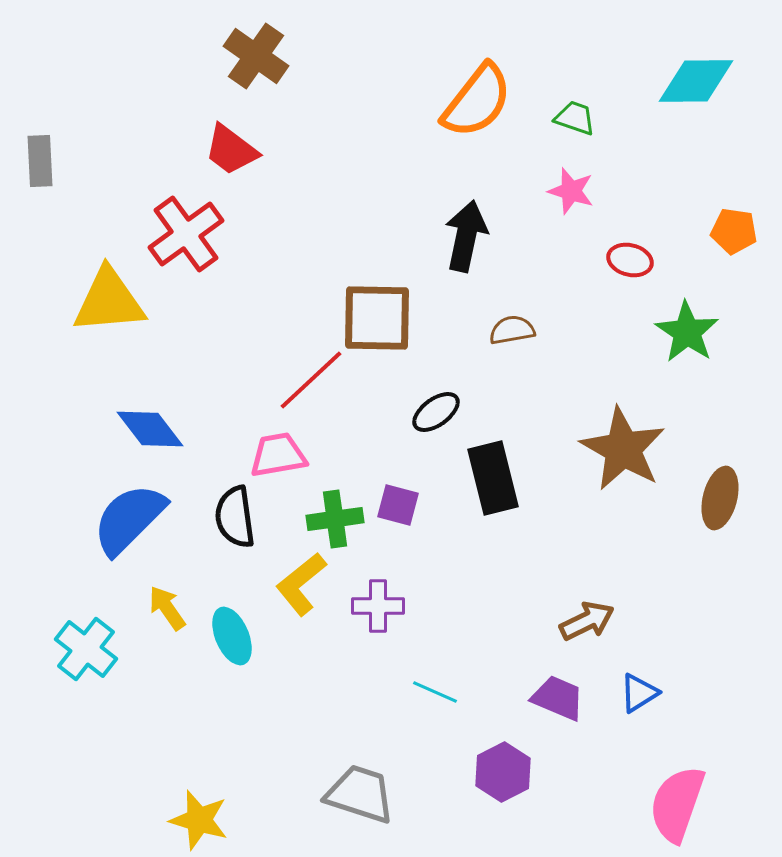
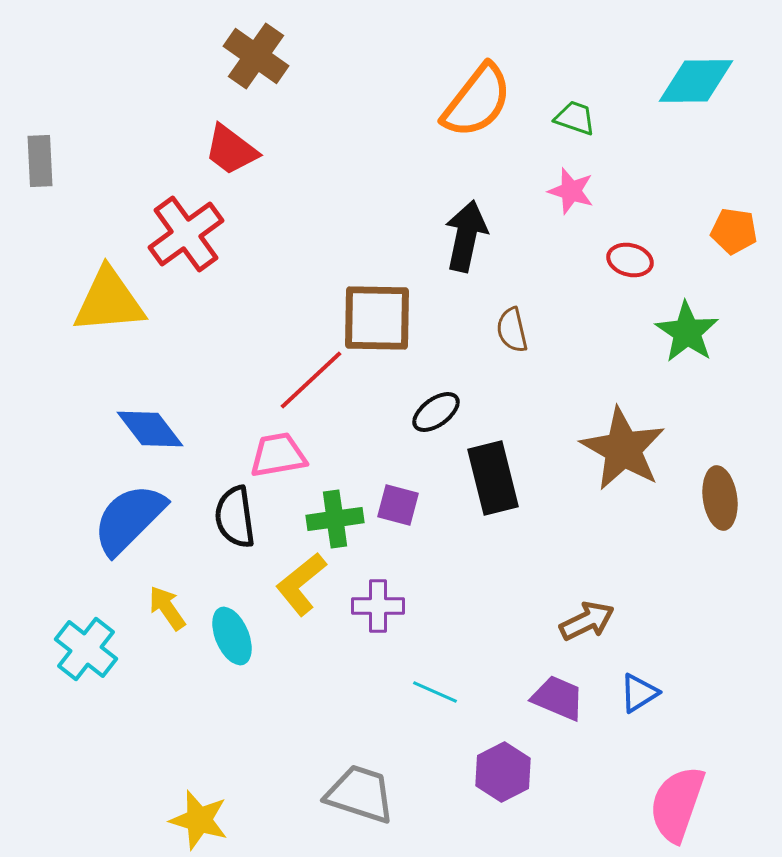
brown semicircle: rotated 93 degrees counterclockwise
brown ellipse: rotated 22 degrees counterclockwise
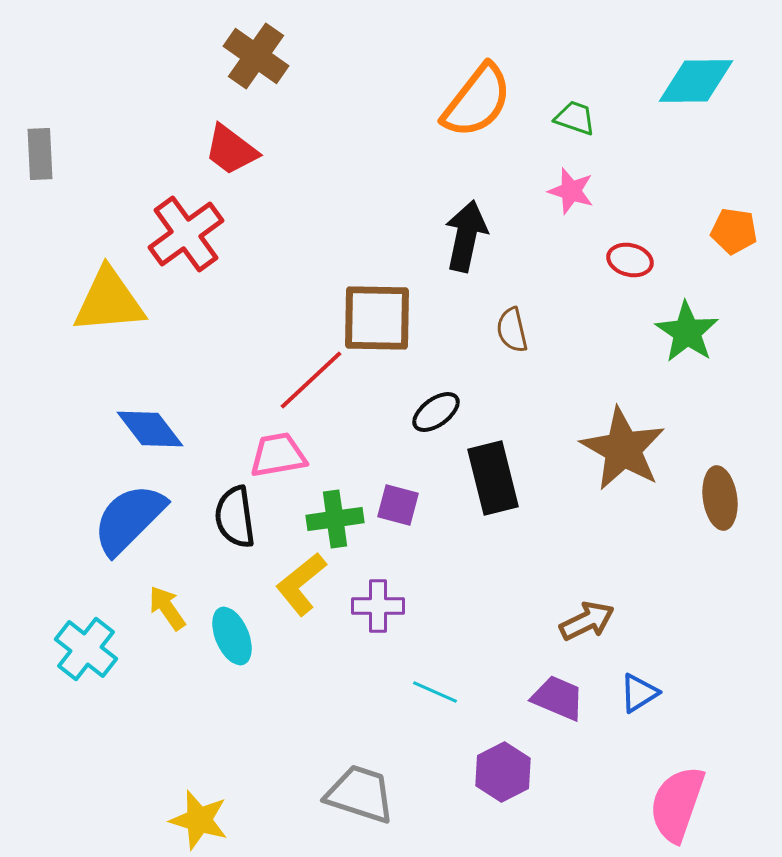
gray rectangle: moved 7 px up
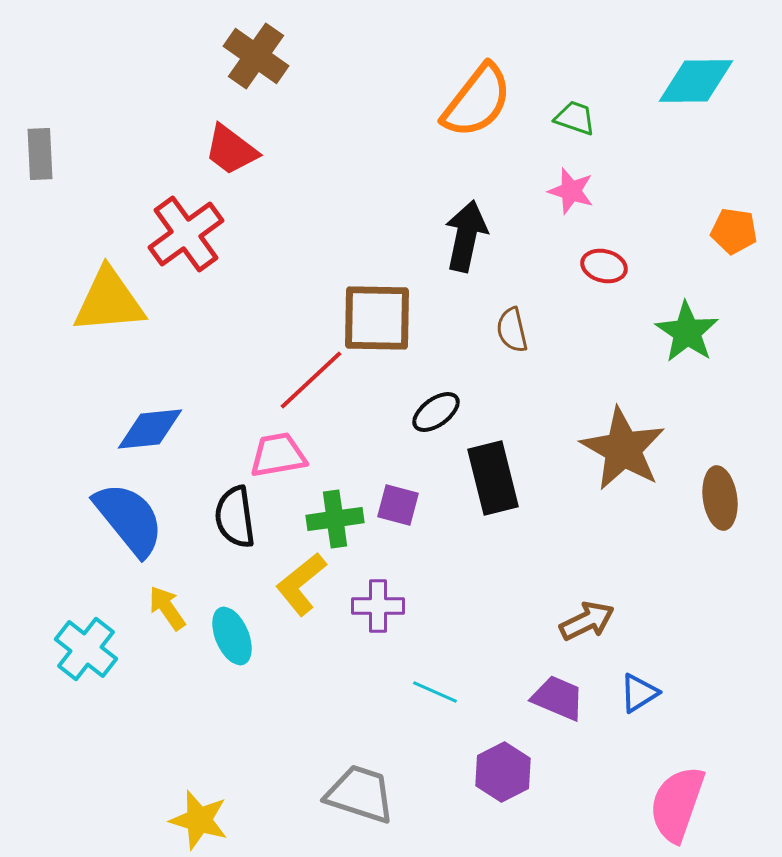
red ellipse: moved 26 px left, 6 px down
blue diamond: rotated 58 degrees counterclockwise
blue semicircle: rotated 96 degrees clockwise
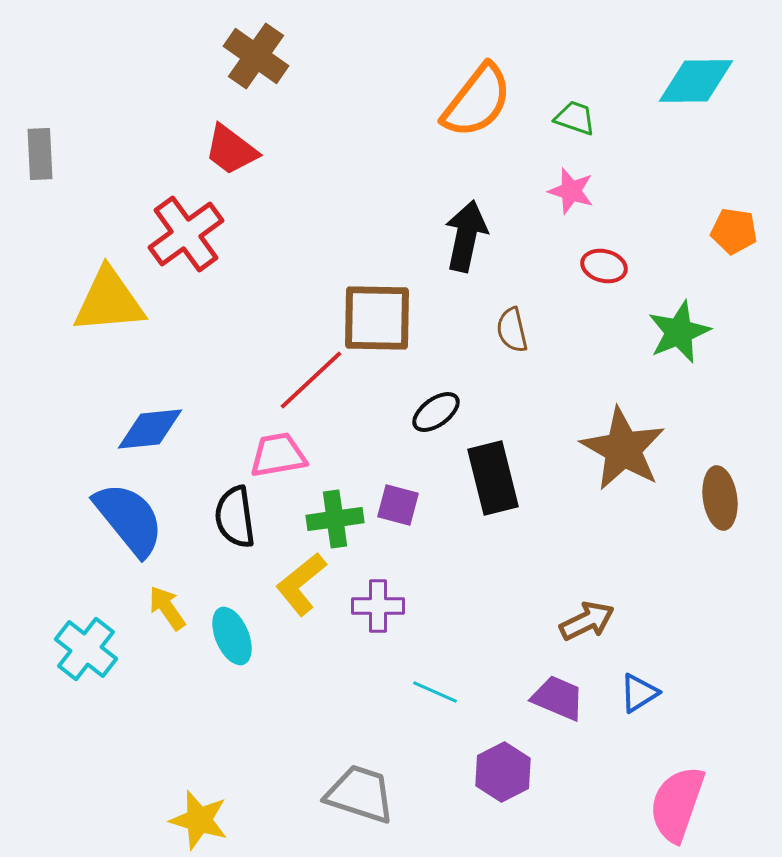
green star: moved 8 px left; rotated 16 degrees clockwise
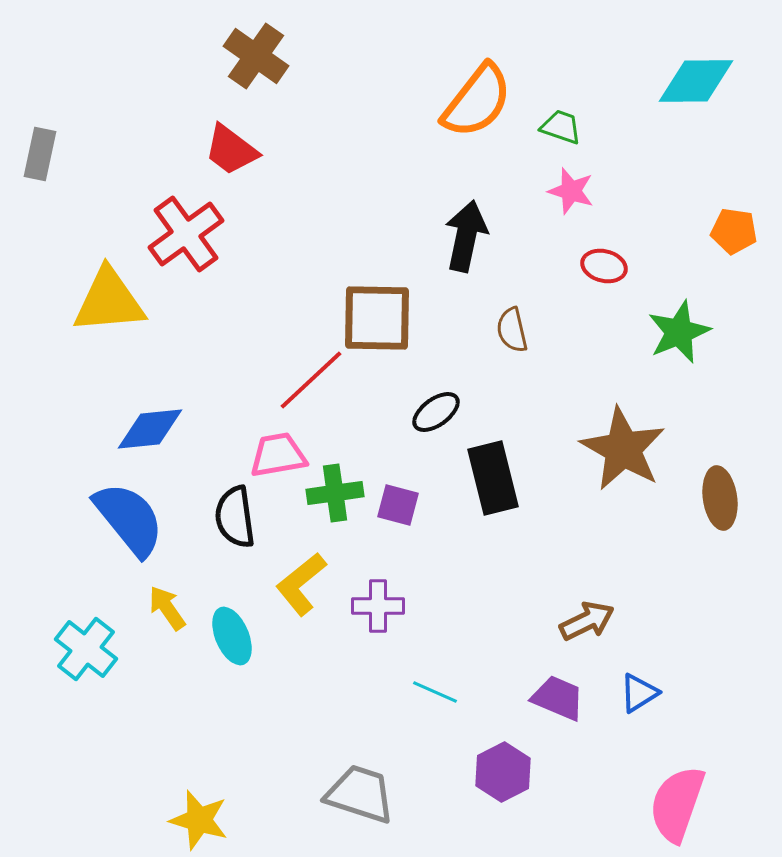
green trapezoid: moved 14 px left, 9 px down
gray rectangle: rotated 15 degrees clockwise
green cross: moved 26 px up
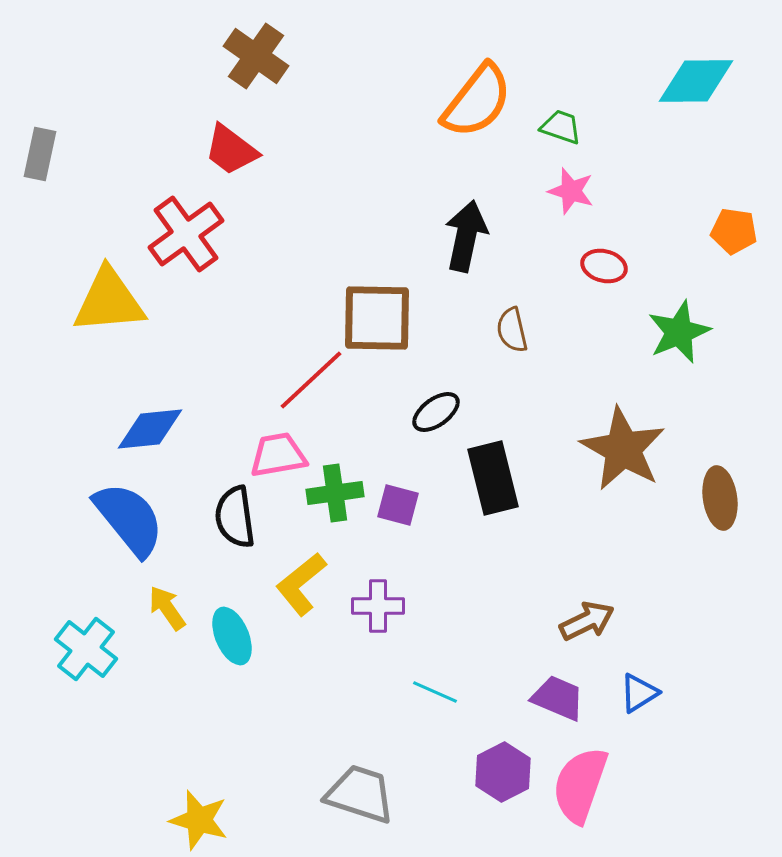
pink semicircle: moved 97 px left, 19 px up
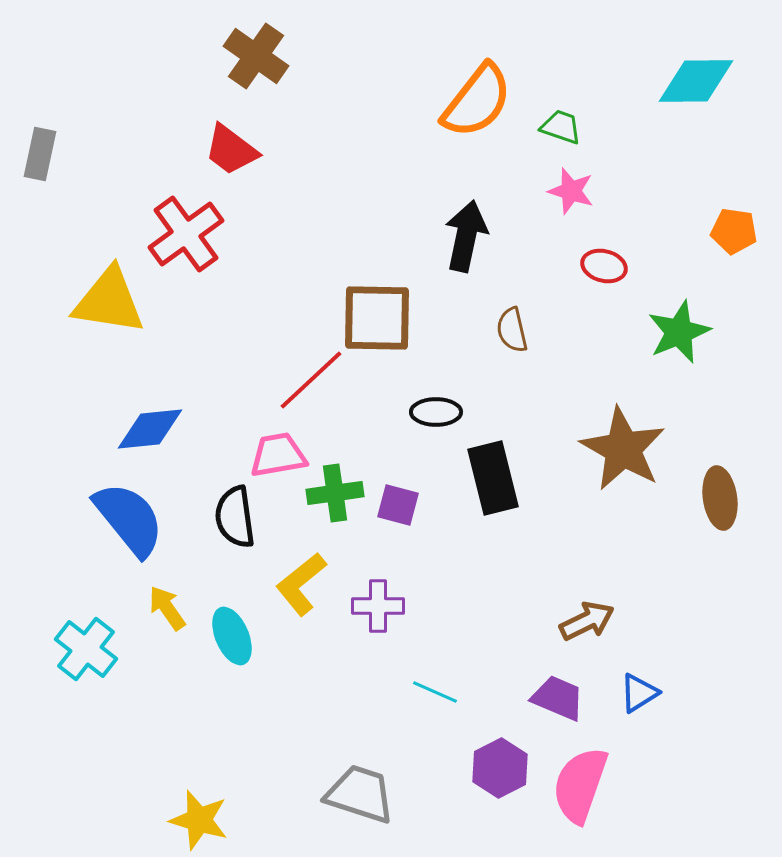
yellow triangle: rotated 14 degrees clockwise
black ellipse: rotated 36 degrees clockwise
purple hexagon: moved 3 px left, 4 px up
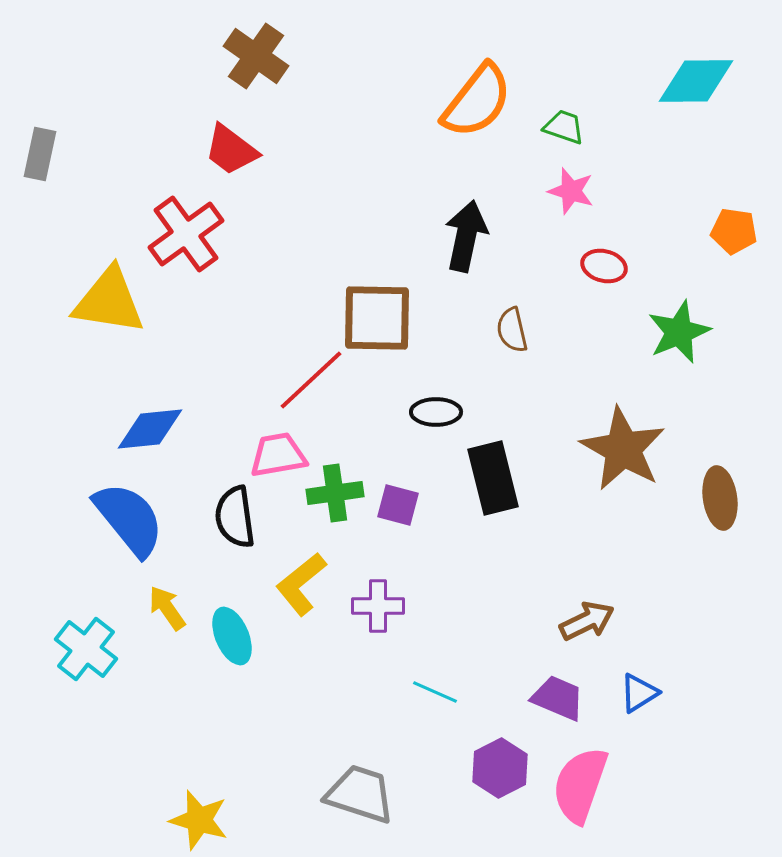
green trapezoid: moved 3 px right
